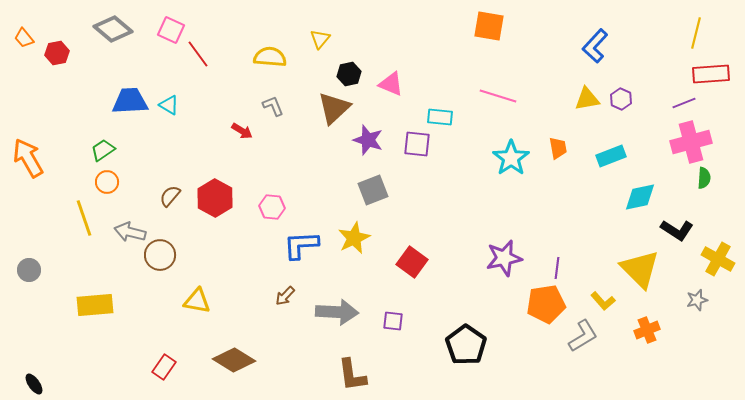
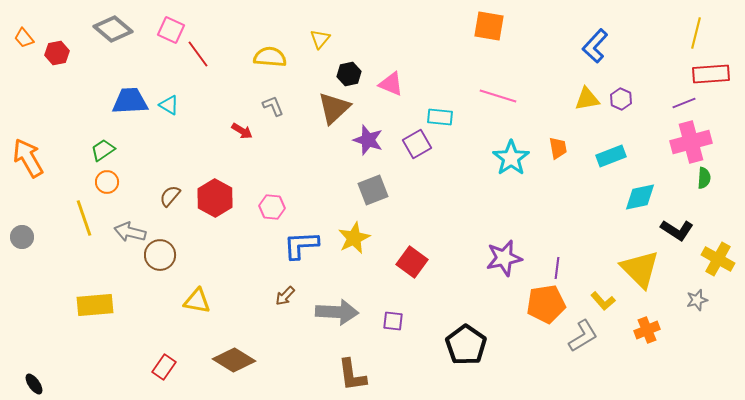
purple square at (417, 144): rotated 36 degrees counterclockwise
gray circle at (29, 270): moved 7 px left, 33 px up
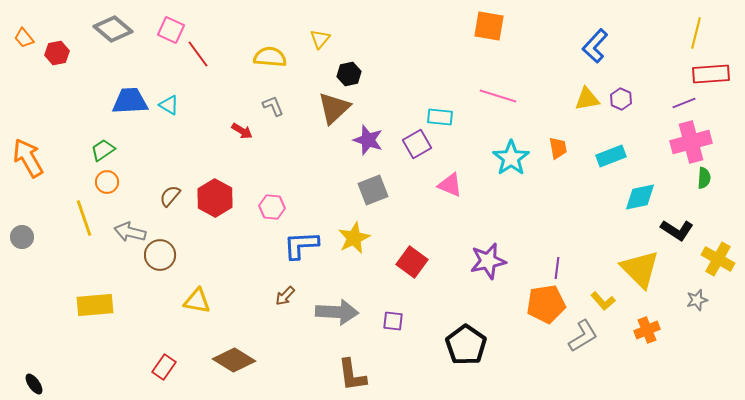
pink triangle at (391, 84): moved 59 px right, 101 px down
purple star at (504, 258): moved 16 px left, 3 px down
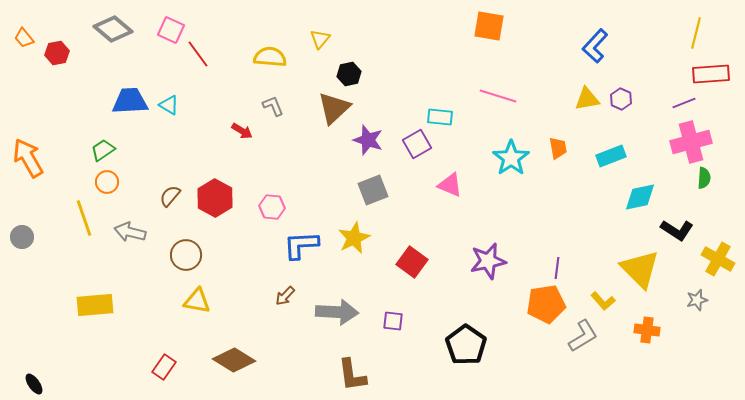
brown circle at (160, 255): moved 26 px right
orange cross at (647, 330): rotated 30 degrees clockwise
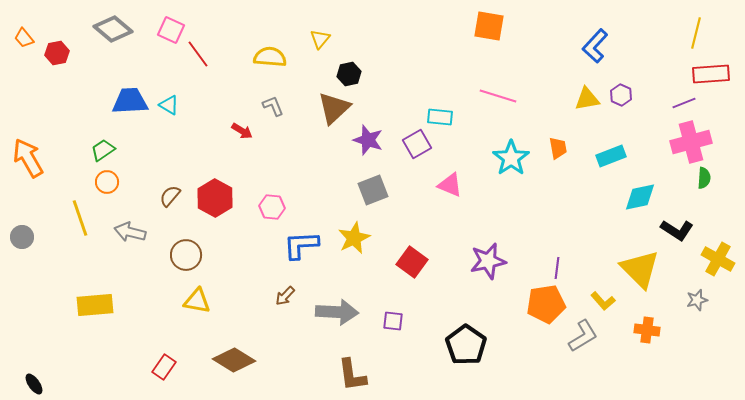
purple hexagon at (621, 99): moved 4 px up
yellow line at (84, 218): moved 4 px left
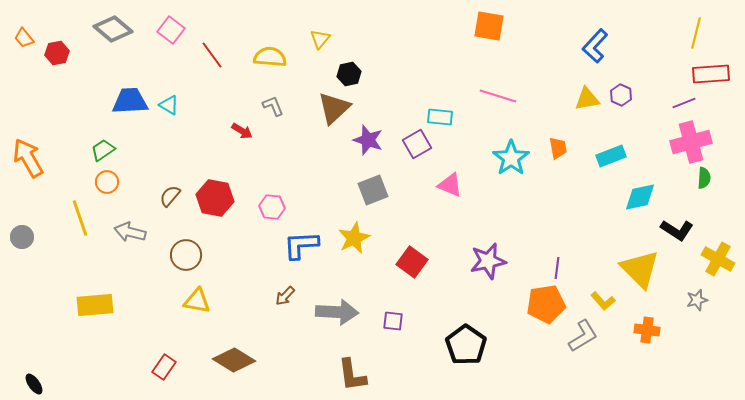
pink square at (171, 30): rotated 12 degrees clockwise
red line at (198, 54): moved 14 px right, 1 px down
red hexagon at (215, 198): rotated 18 degrees counterclockwise
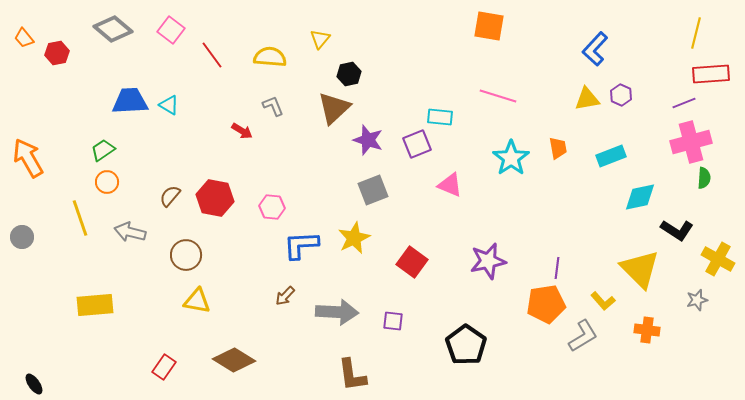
blue L-shape at (595, 46): moved 3 px down
purple square at (417, 144): rotated 8 degrees clockwise
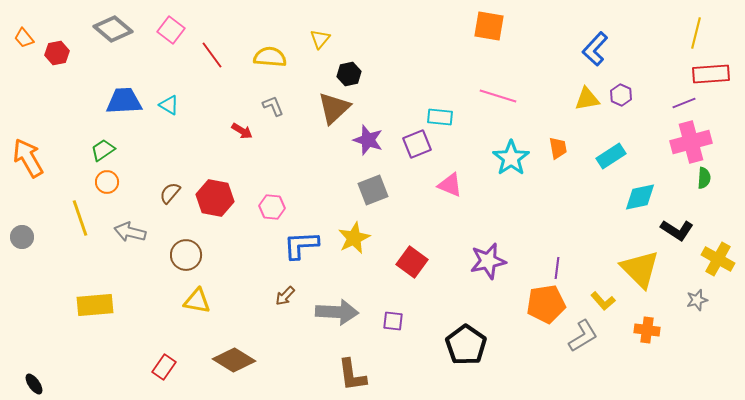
blue trapezoid at (130, 101): moved 6 px left
cyan rectangle at (611, 156): rotated 12 degrees counterclockwise
brown semicircle at (170, 196): moved 3 px up
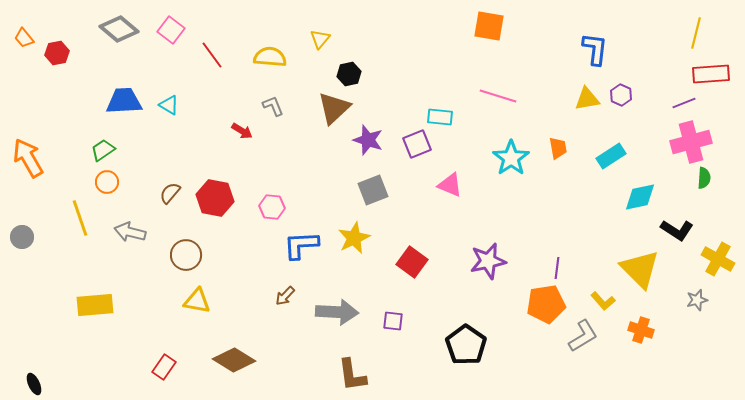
gray diamond at (113, 29): moved 6 px right
blue L-shape at (595, 49): rotated 144 degrees clockwise
orange cross at (647, 330): moved 6 px left; rotated 10 degrees clockwise
black ellipse at (34, 384): rotated 10 degrees clockwise
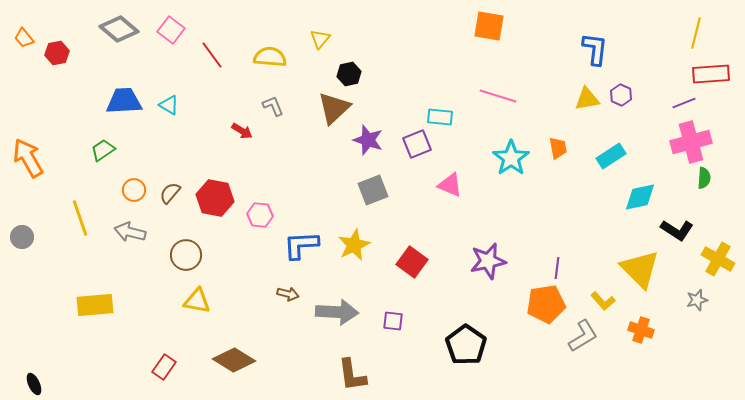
orange circle at (107, 182): moved 27 px right, 8 px down
pink hexagon at (272, 207): moved 12 px left, 8 px down
yellow star at (354, 238): moved 7 px down
brown arrow at (285, 296): moved 3 px right, 2 px up; rotated 120 degrees counterclockwise
